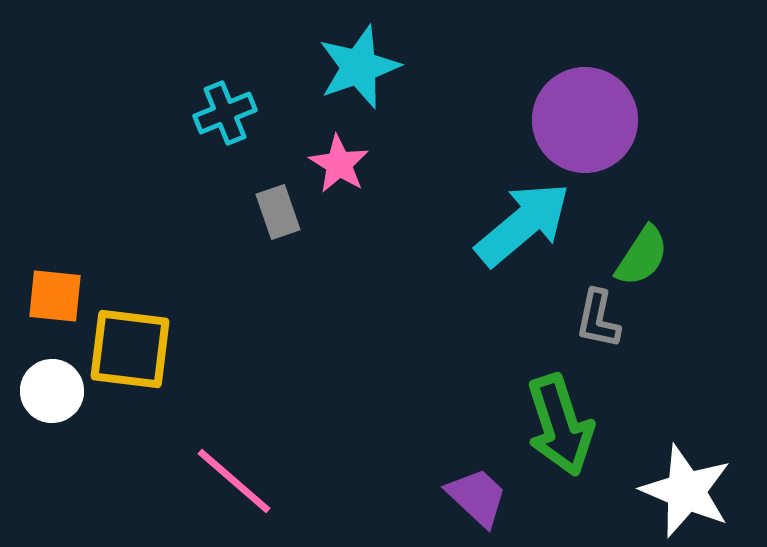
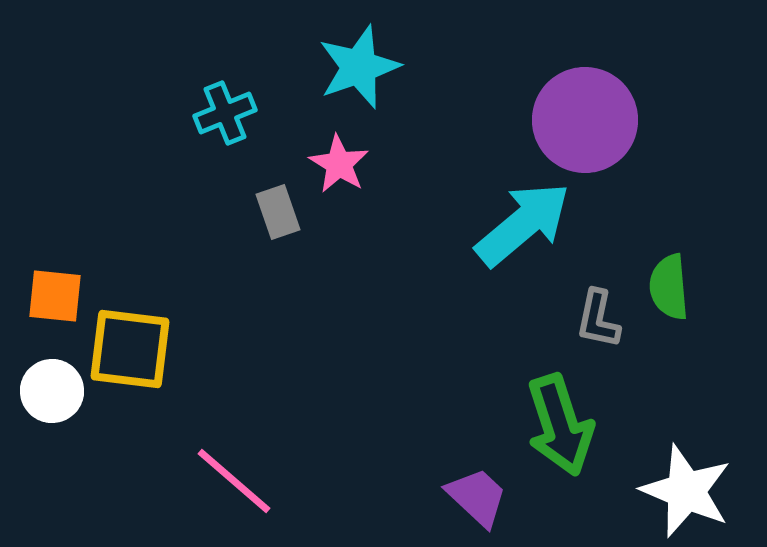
green semicircle: moved 27 px right, 31 px down; rotated 142 degrees clockwise
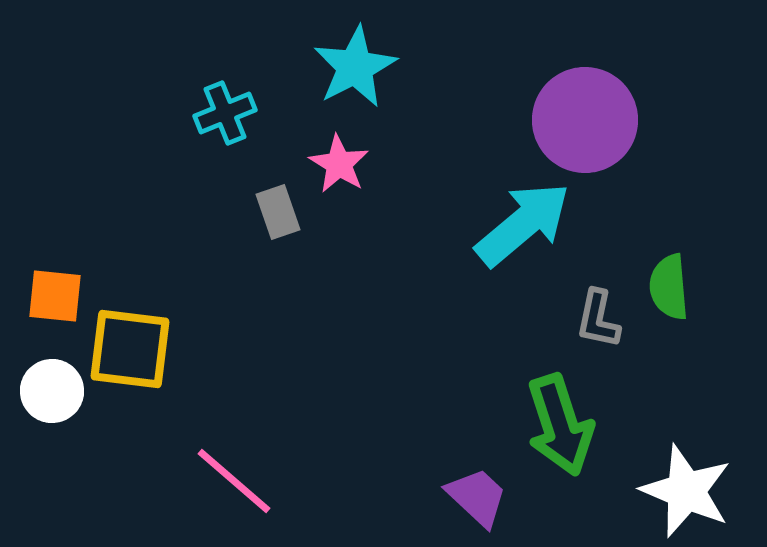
cyan star: moved 4 px left; rotated 8 degrees counterclockwise
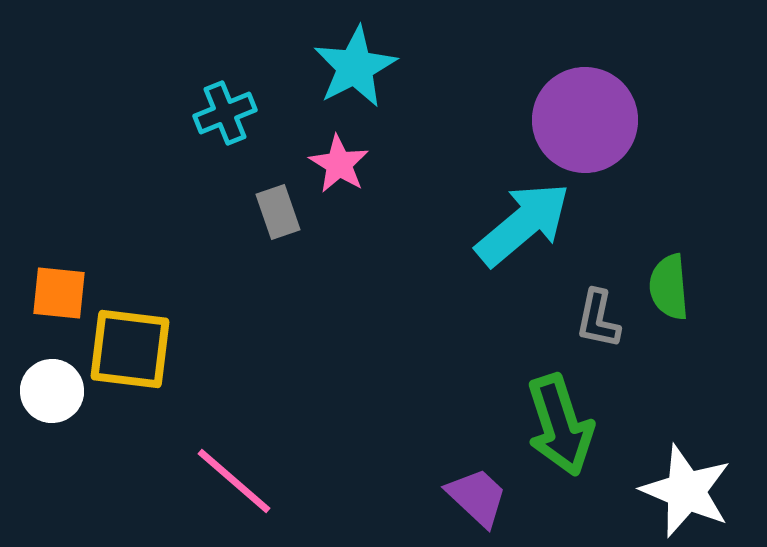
orange square: moved 4 px right, 3 px up
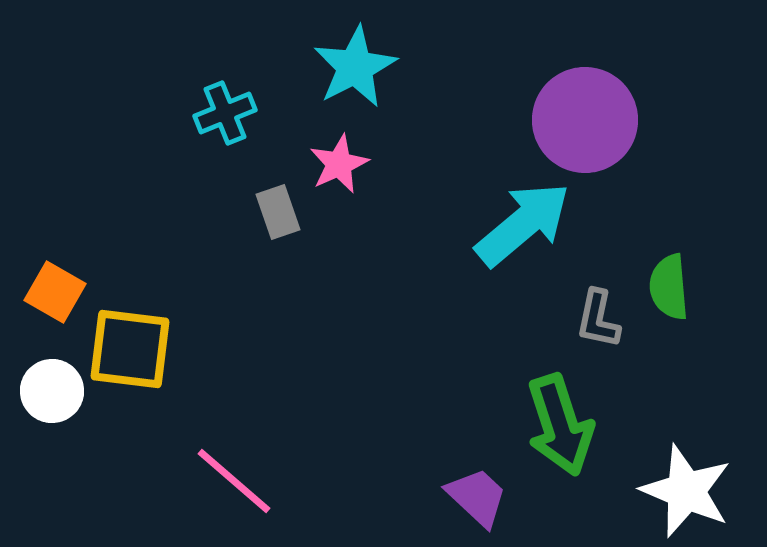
pink star: rotated 16 degrees clockwise
orange square: moved 4 px left, 1 px up; rotated 24 degrees clockwise
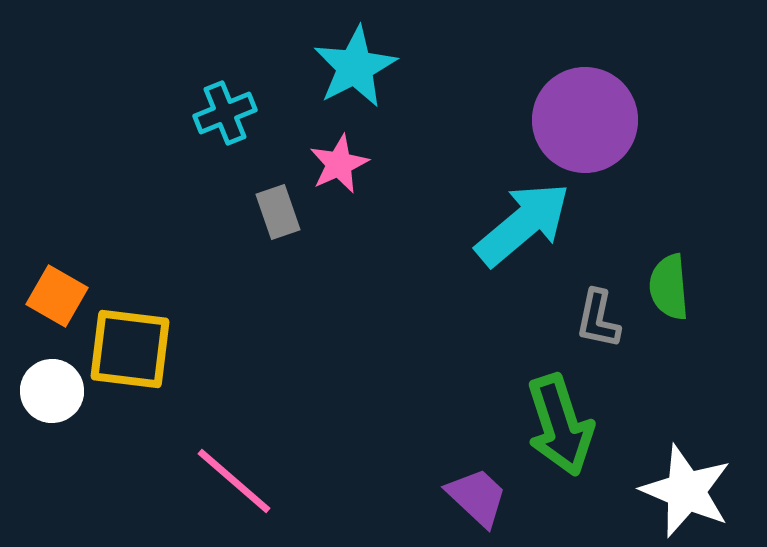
orange square: moved 2 px right, 4 px down
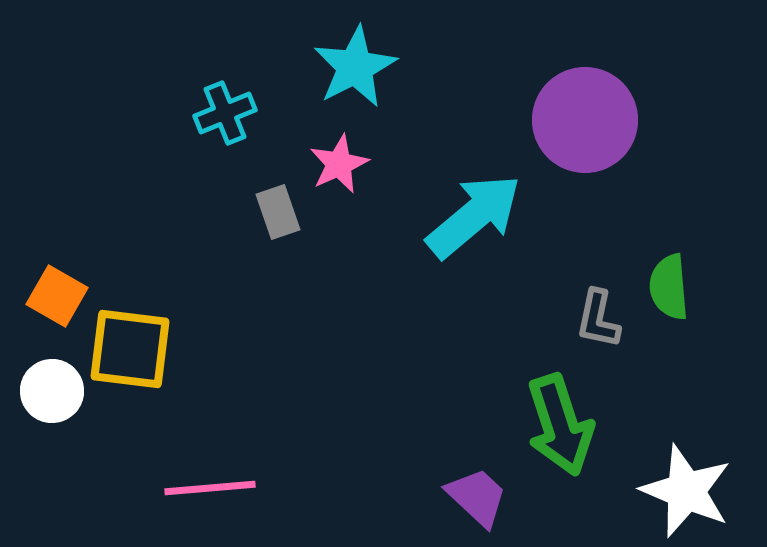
cyan arrow: moved 49 px left, 8 px up
pink line: moved 24 px left, 7 px down; rotated 46 degrees counterclockwise
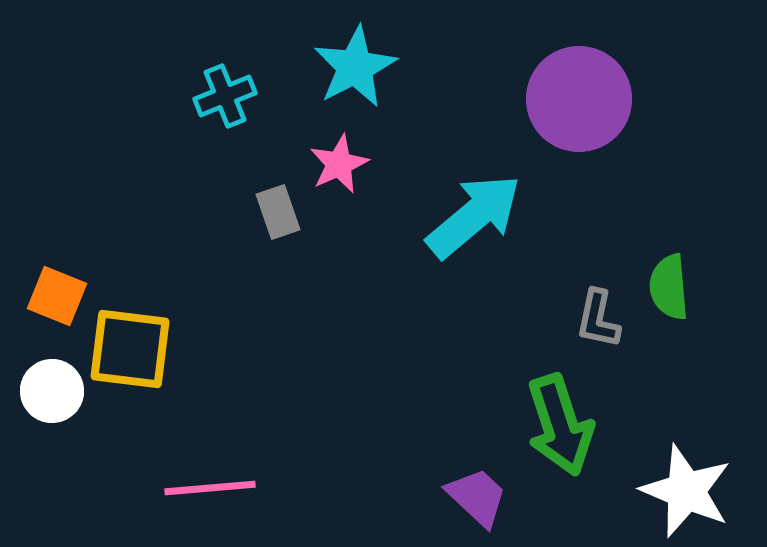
cyan cross: moved 17 px up
purple circle: moved 6 px left, 21 px up
orange square: rotated 8 degrees counterclockwise
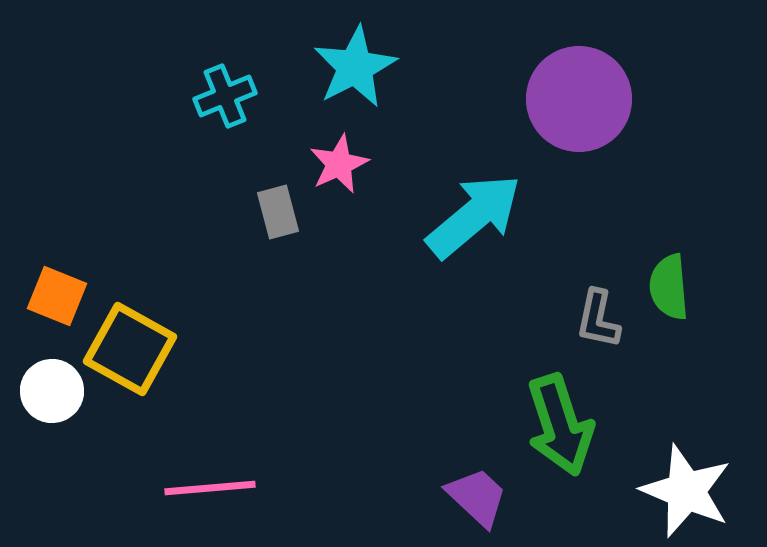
gray rectangle: rotated 4 degrees clockwise
yellow square: rotated 22 degrees clockwise
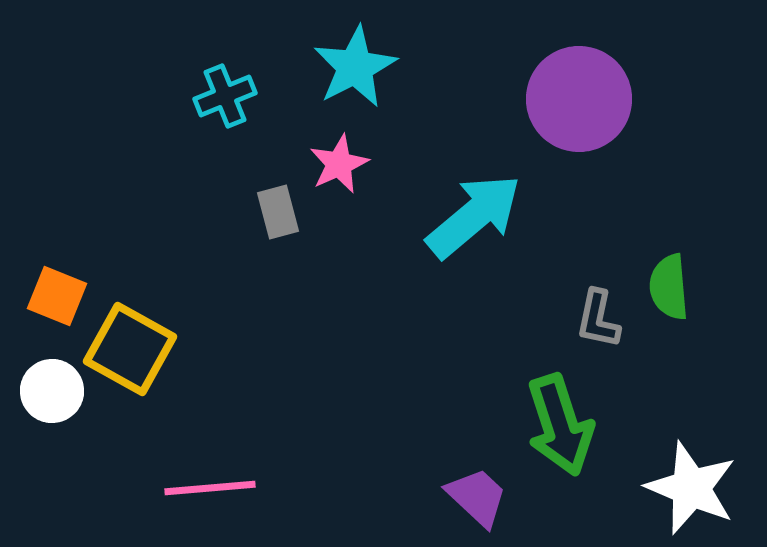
white star: moved 5 px right, 3 px up
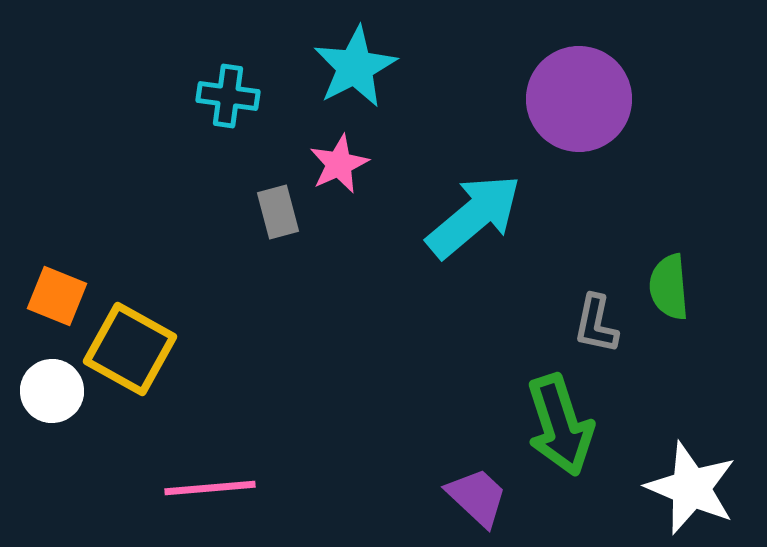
cyan cross: moved 3 px right; rotated 30 degrees clockwise
gray L-shape: moved 2 px left, 5 px down
